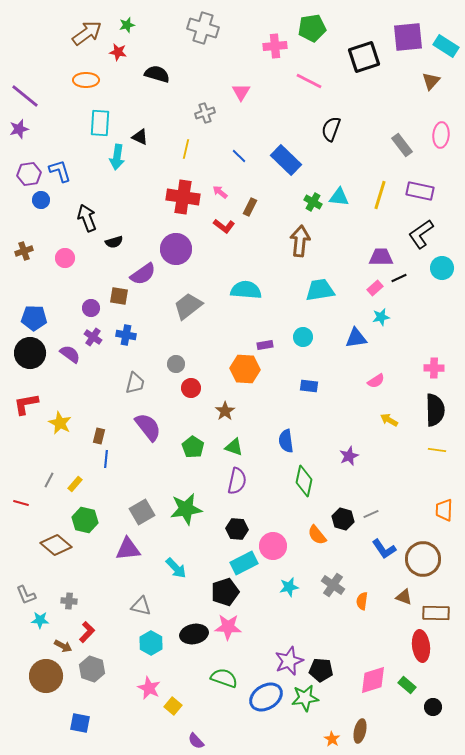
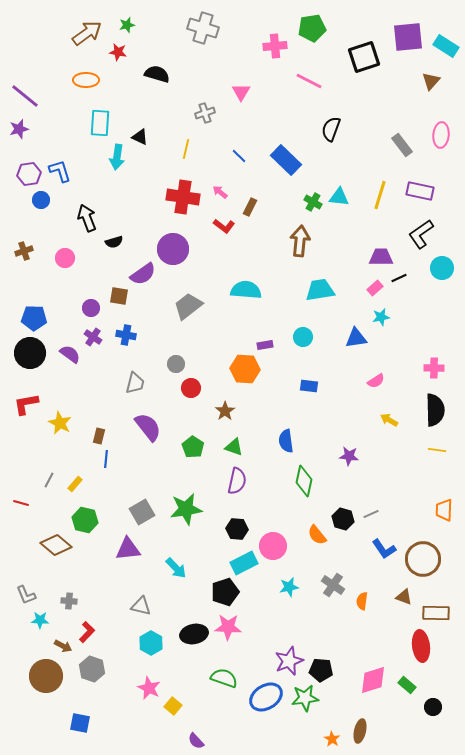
purple circle at (176, 249): moved 3 px left
purple star at (349, 456): rotated 30 degrees clockwise
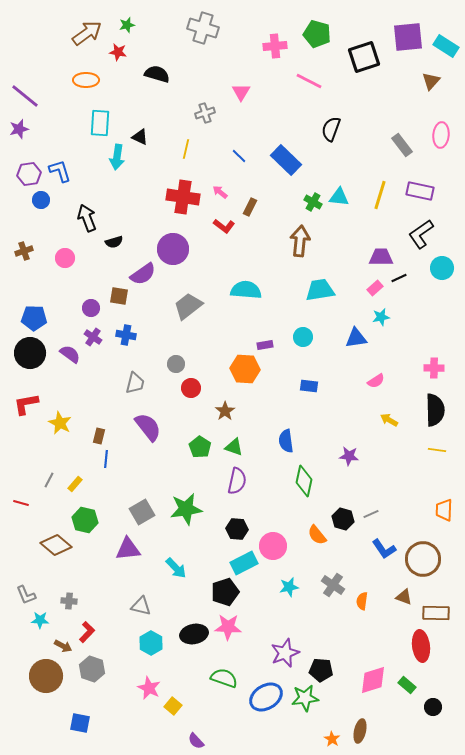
green pentagon at (312, 28): moved 5 px right, 6 px down; rotated 24 degrees clockwise
green pentagon at (193, 447): moved 7 px right
purple star at (289, 661): moved 4 px left, 8 px up
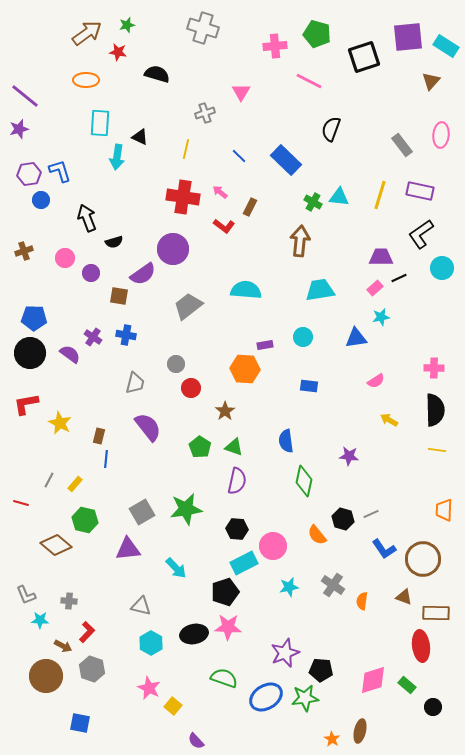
purple circle at (91, 308): moved 35 px up
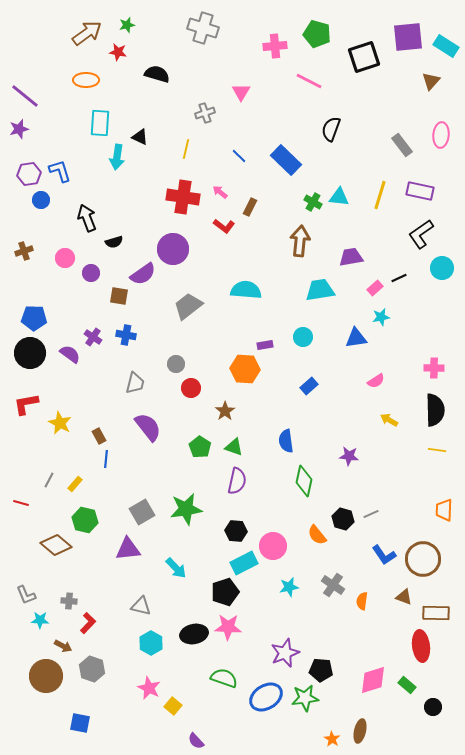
purple trapezoid at (381, 257): moved 30 px left; rotated 10 degrees counterclockwise
blue rectangle at (309, 386): rotated 48 degrees counterclockwise
brown rectangle at (99, 436): rotated 42 degrees counterclockwise
black hexagon at (237, 529): moved 1 px left, 2 px down
blue L-shape at (384, 549): moved 6 px down
red L-shape at (87, 632): moved 1 px right, 9 px up
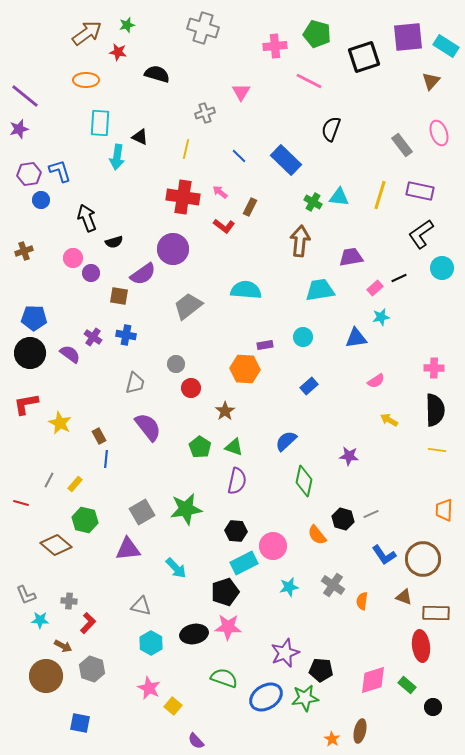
pink ellipse at (441, 135): moved 2 px left, 2 px up; rotated 25 degrees counterclockwise
pink circle at (65, 258): moved 8 px right
blue semicircle at (286, 441): rotated 55 degrees clockwise
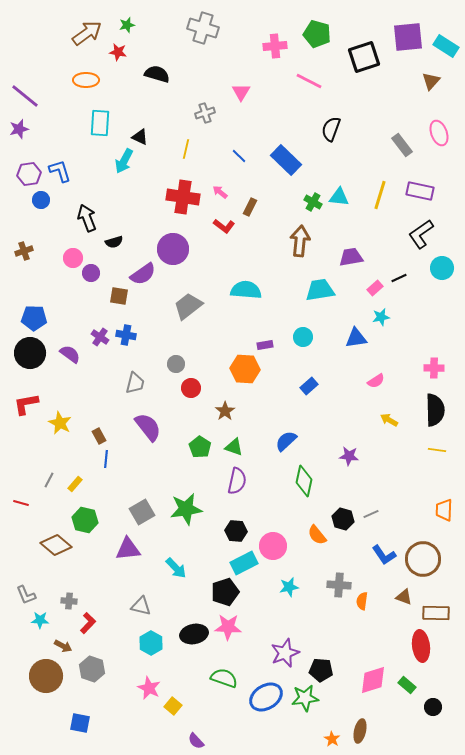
cyan arrow at (117, 157): moved 7 px right, 4 px down; rotated 20 degrees clockwise
purple cross at (93, 337): moved 7 px right
gray cross at (333, 585): moved 6 px right; rotated 30 degrees counterclockwise
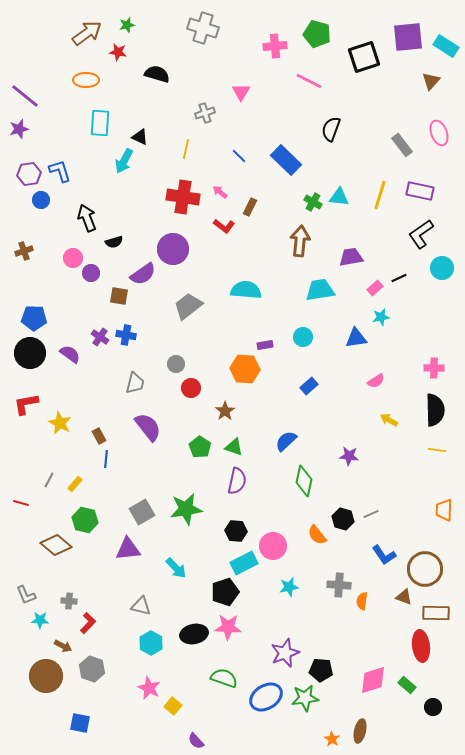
brown circle at (423, 559): moved 2 px right, 10 px down
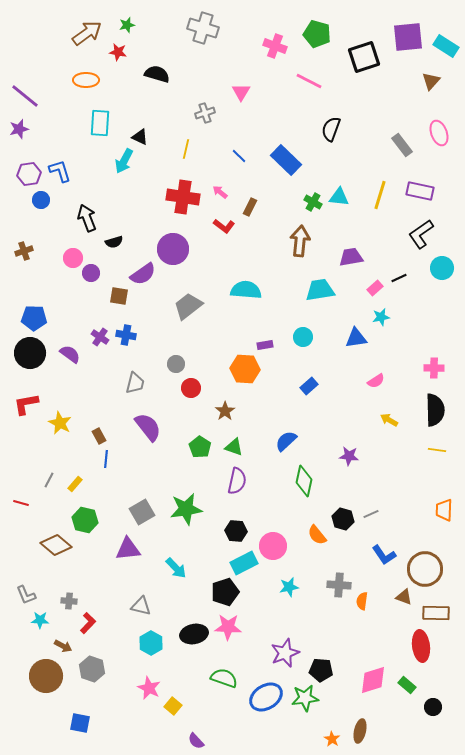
pink cross at (275, 46): rotated 25 degrees clockwise
